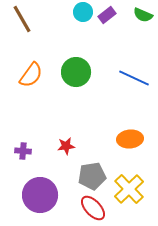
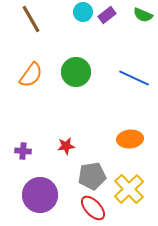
brown line: moved 9 px right
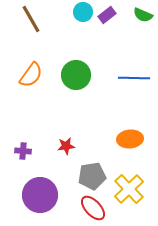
green circle: moved 3 px down
blue line: rotated 24 degrees counterclockwise
